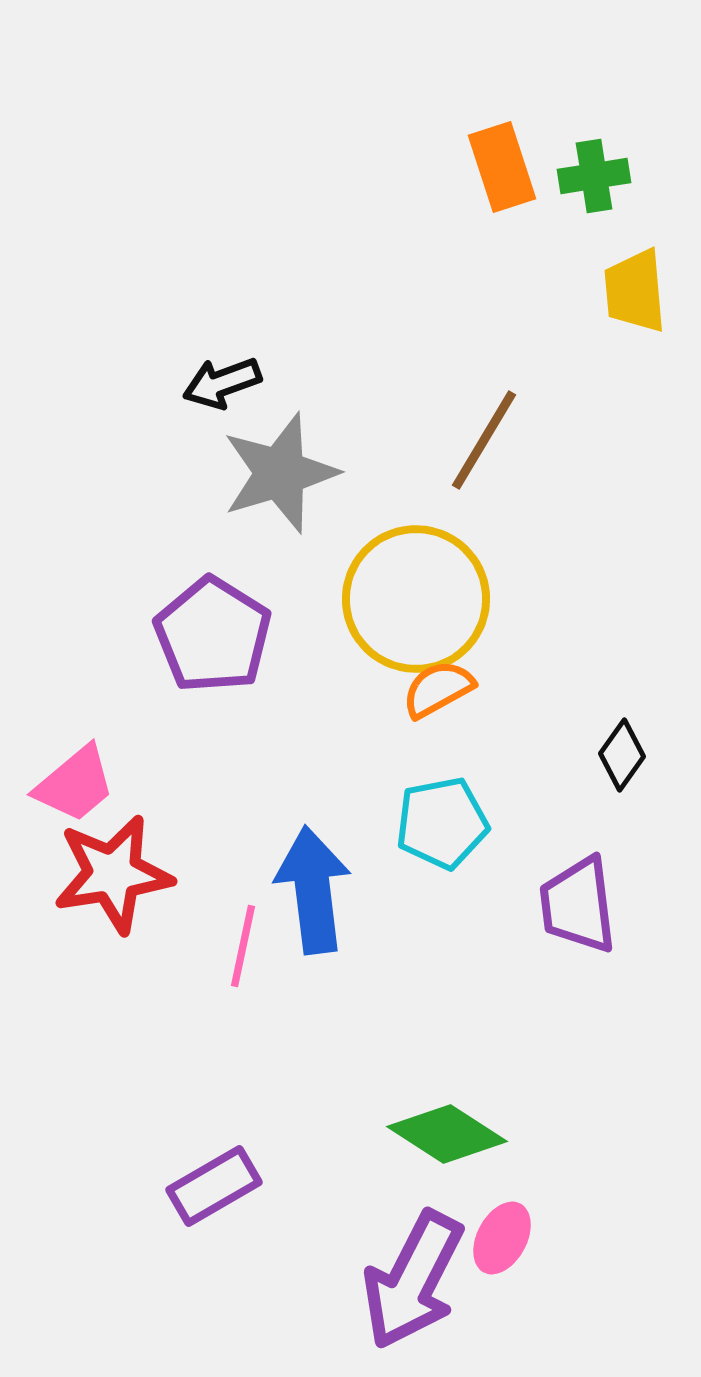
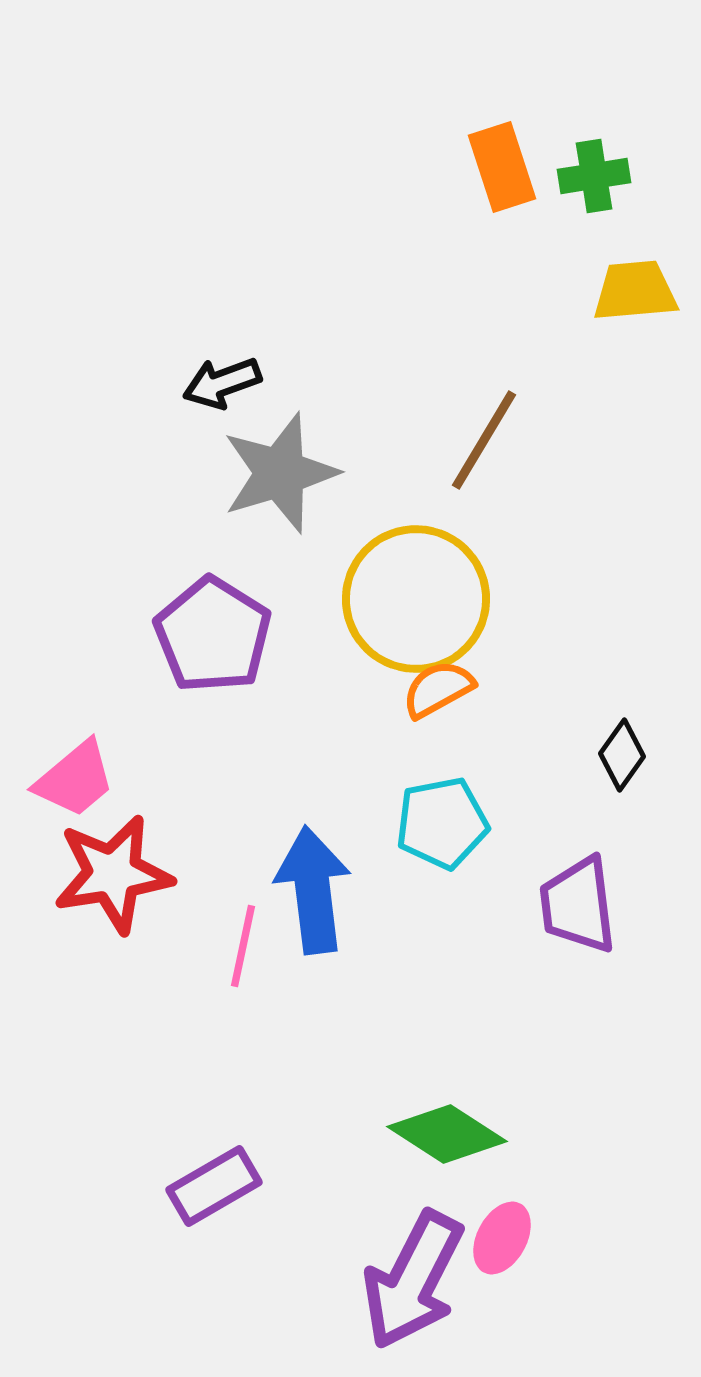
yellow trapezoid: rotated 90 degrees clockwise
pink trapezoid: moved 5 px up
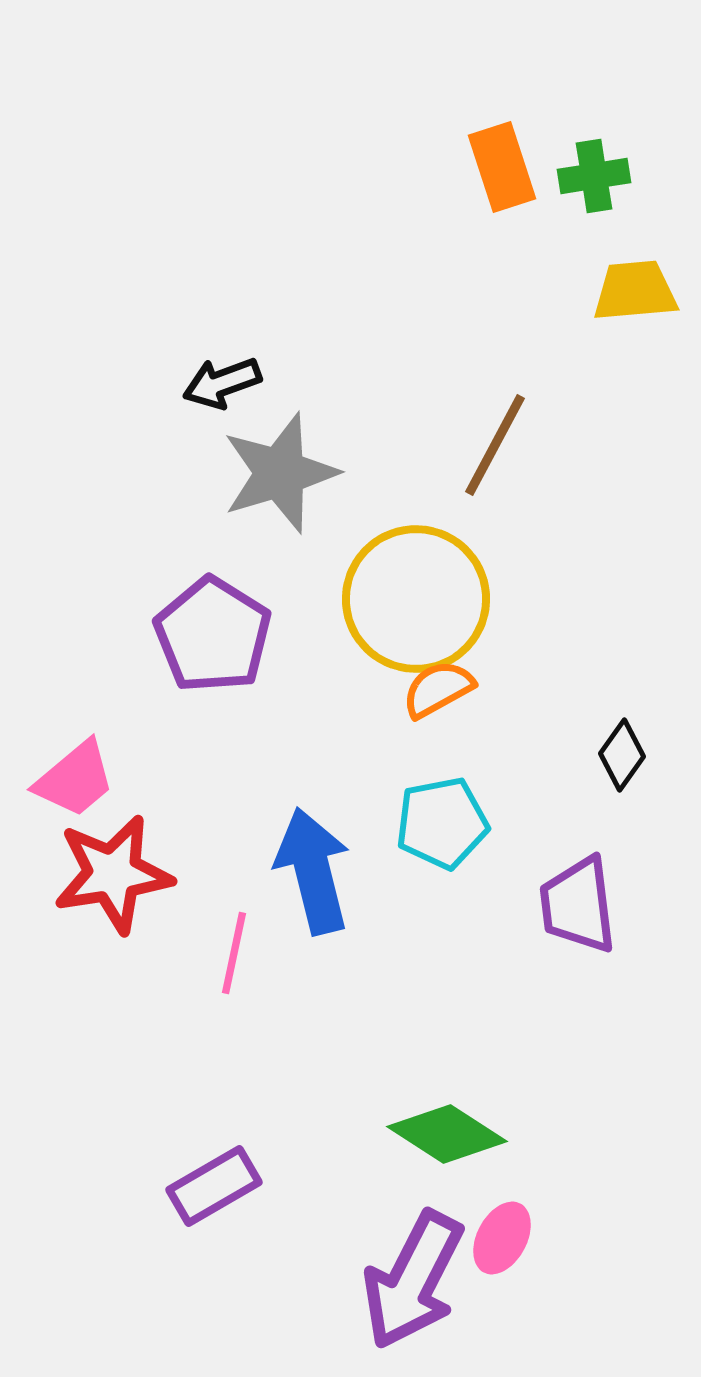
brown line: moved 11 px right, 5 px down; rotated 3 degrees counterclockwise
blue arrow: moved 19 px up; rotated 7 degrees counterclockwise
pink line: moved 9 px left, 7 px down
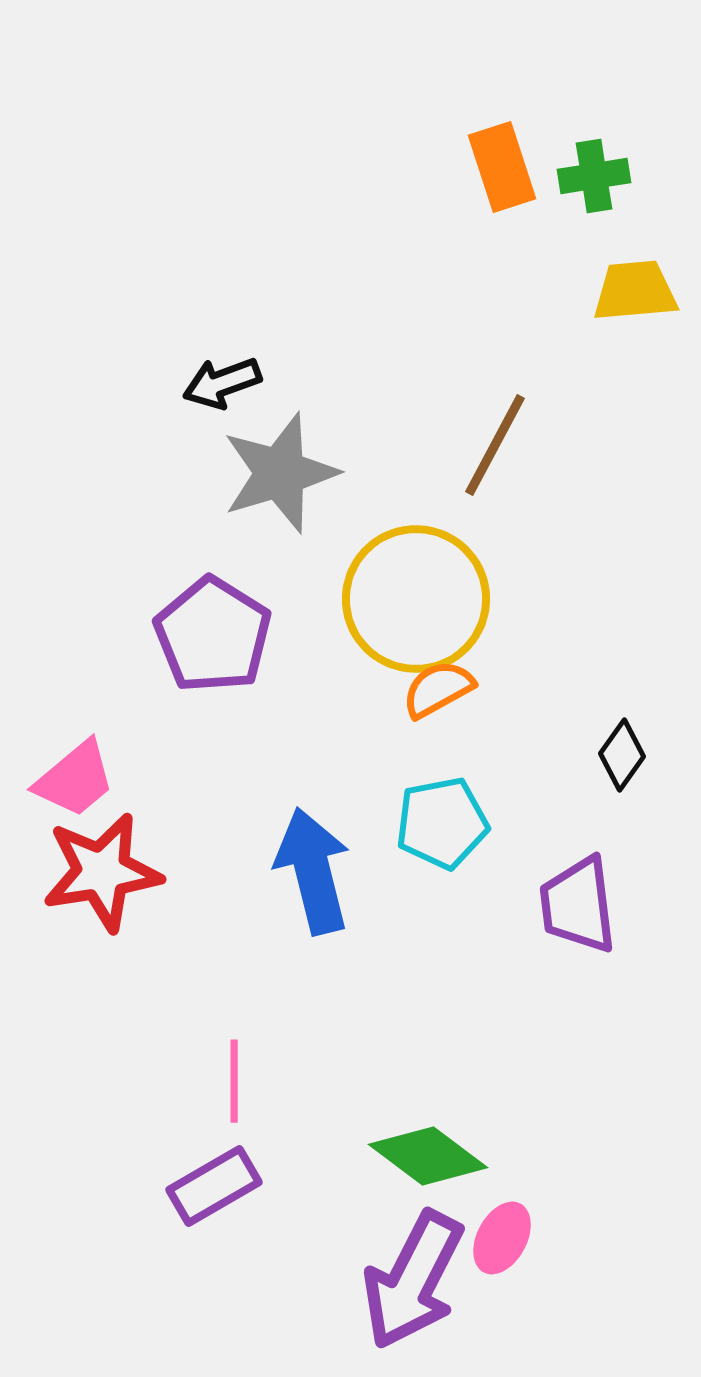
red star: moved 11 px left, 2 px up
pink line: moved 128 px down; rotated 12 degrees counterclockwise
green diamond: moved 19 px left, 22 px down; rotated 4 degrees clockwise
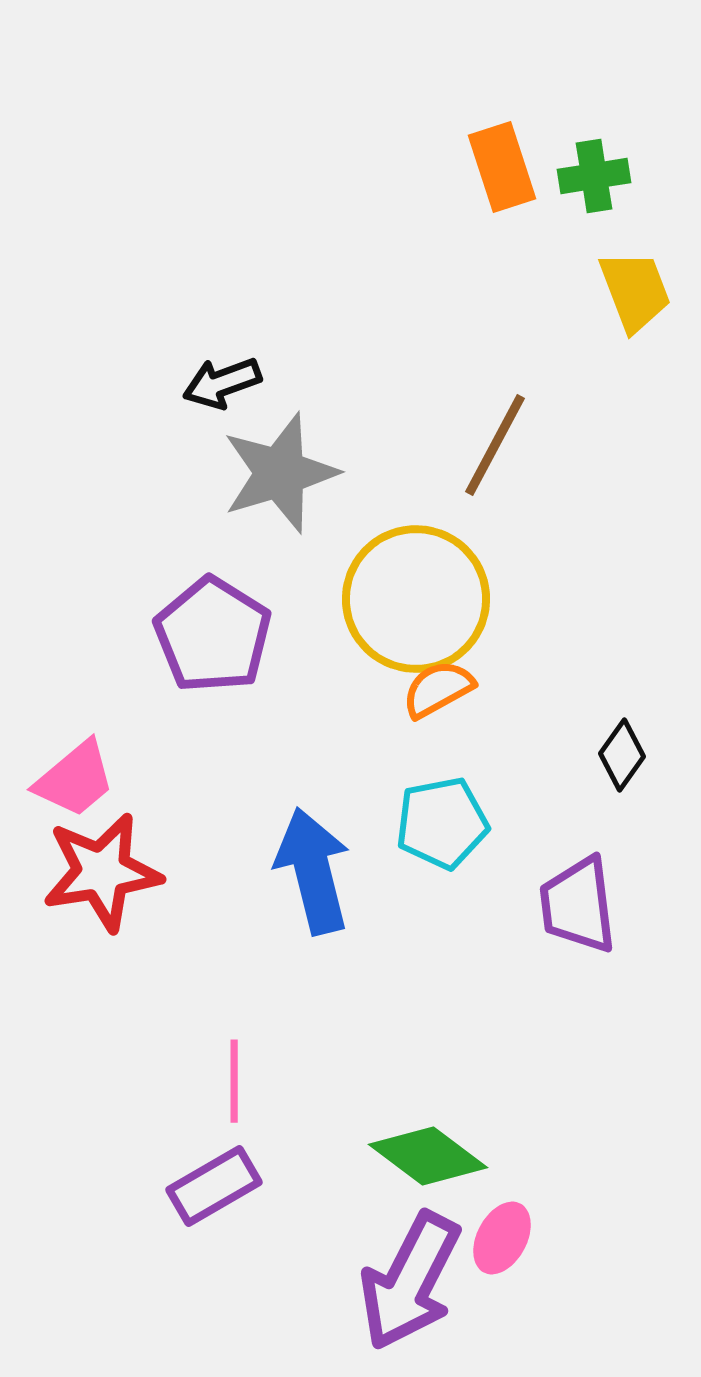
yellow trapezoid: rotated 74 degrees clockwise
purple arrow: moved 3 px left, 1 px down
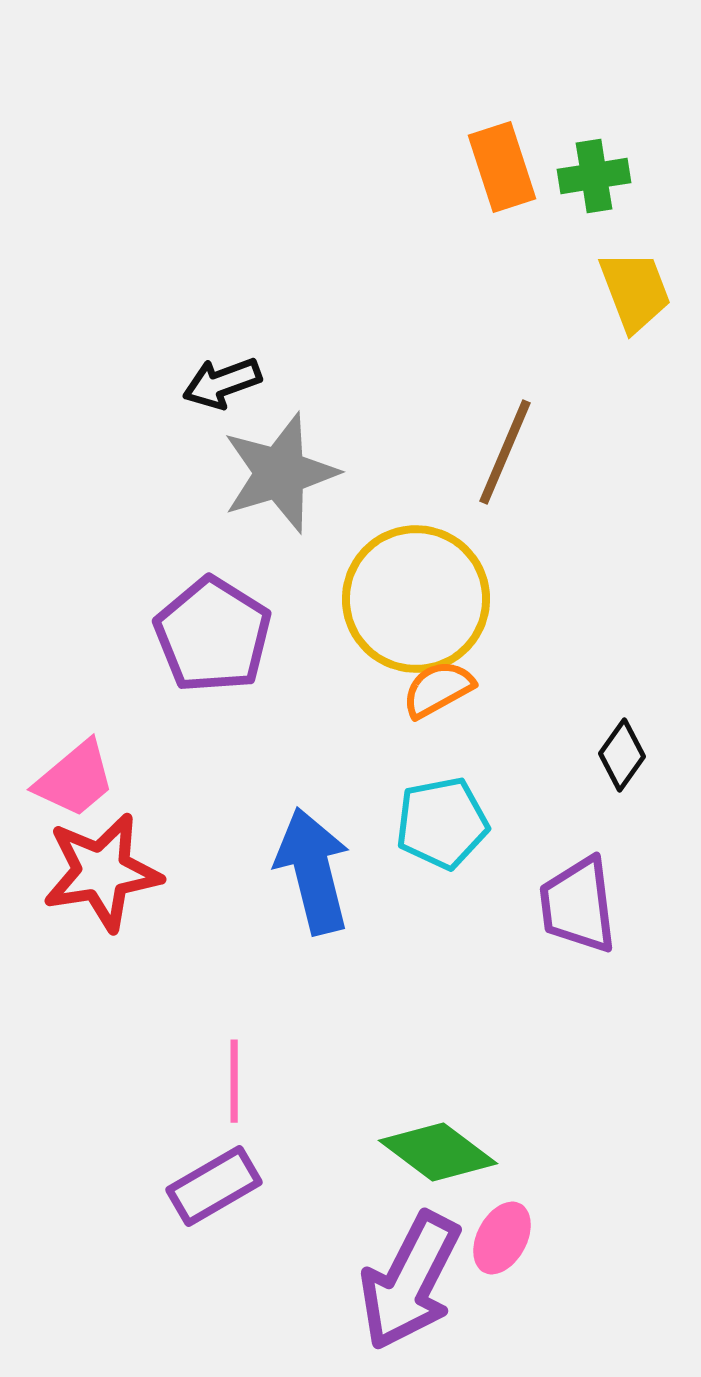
brown line: moved 10 px right, 7 px down; rotated 5 degrees counterclockwise
green diamond: moved 10 px right, 4 px up
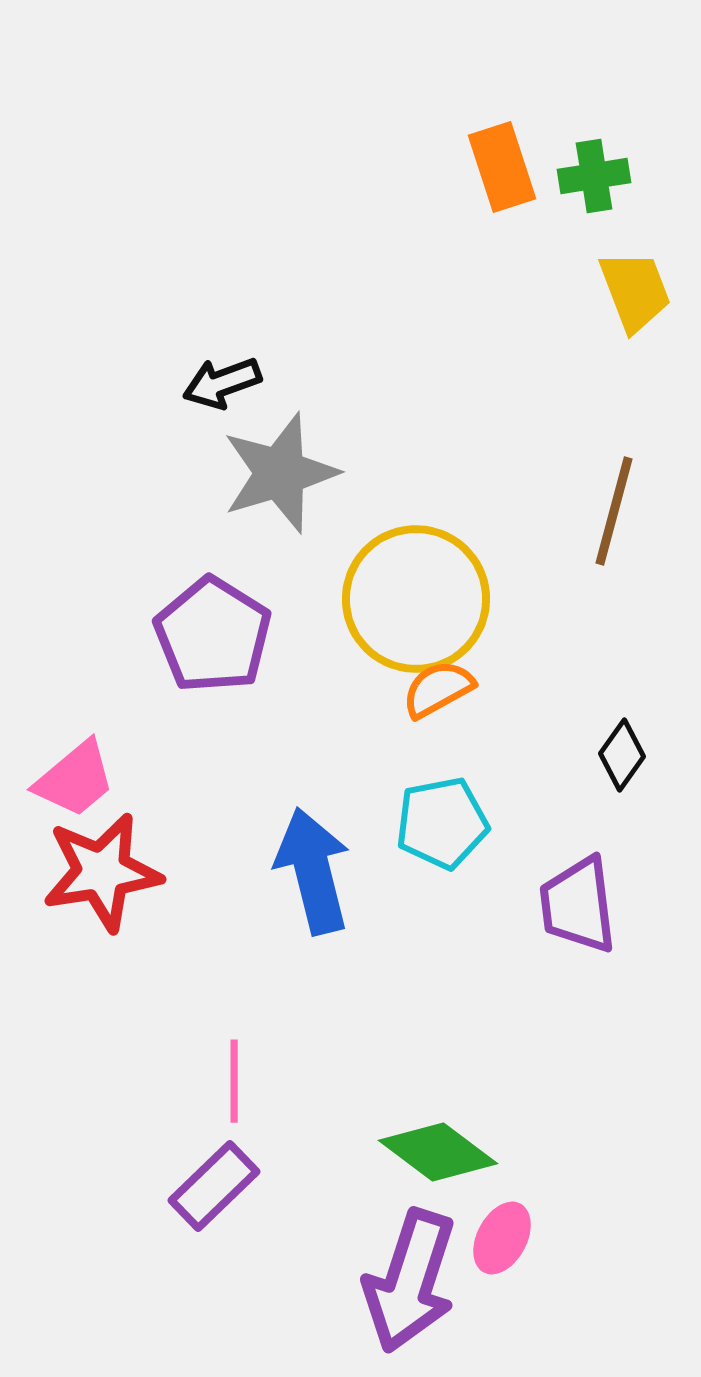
brown line: moved 109 px right, 59 px down; rotated 8 degrees counterclockwise
purple rectangle: rotated 14 degrees counterclockwise
purple arrow: rotated 9 degrees counterclockwise
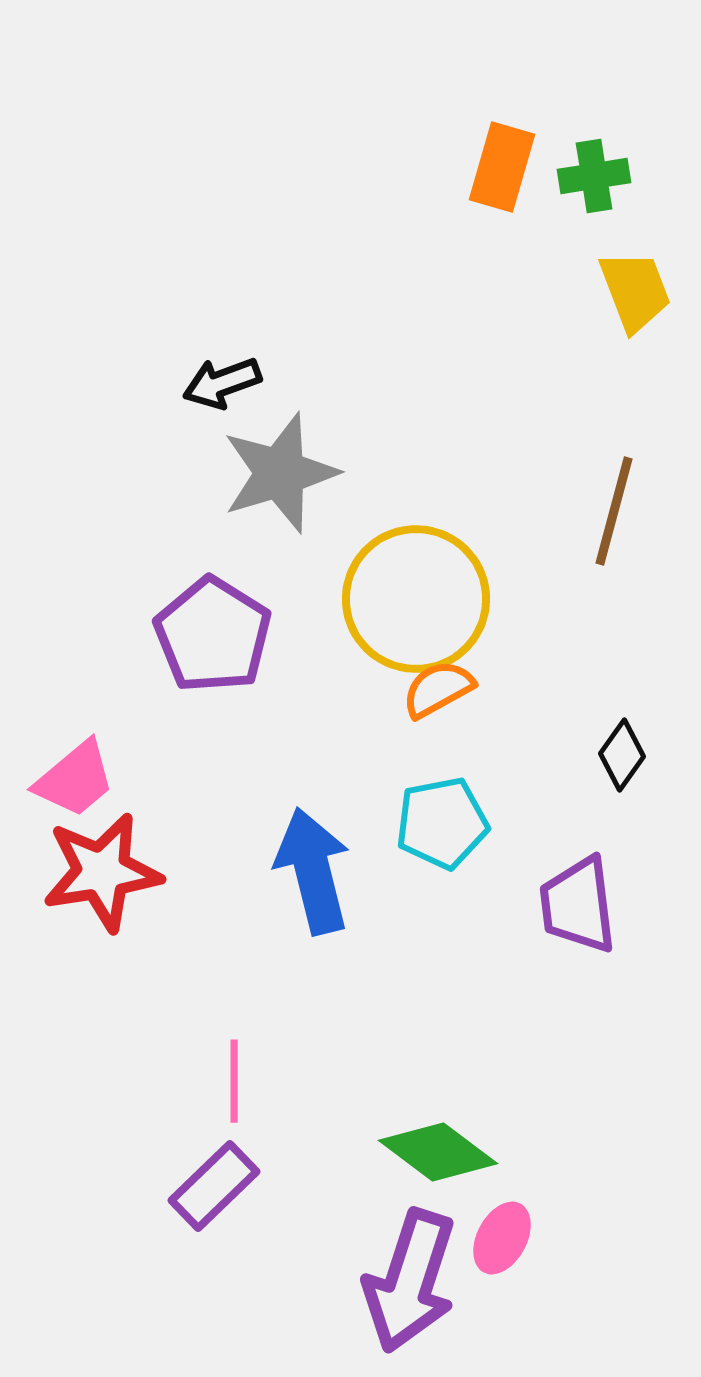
orange rectangle: rotated 34 degrees clockwise
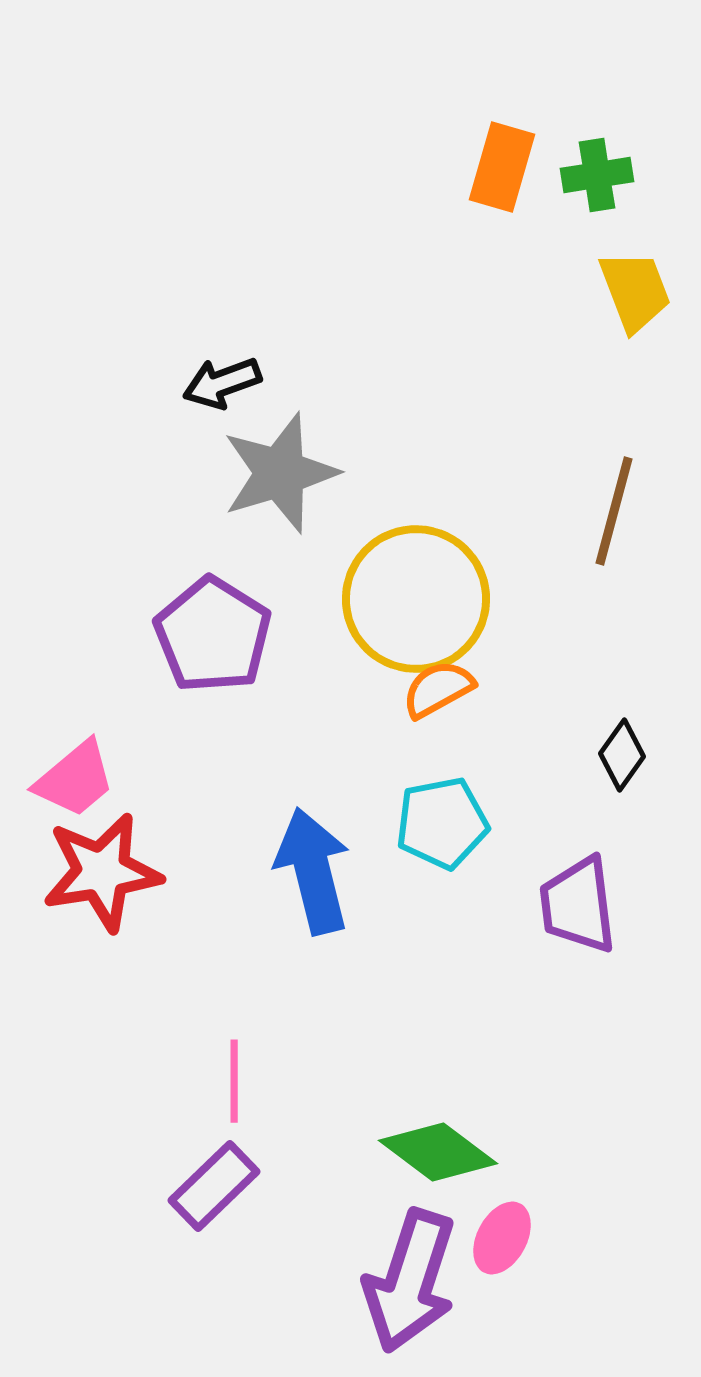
green cross: moved 3 px right, 1 px up
